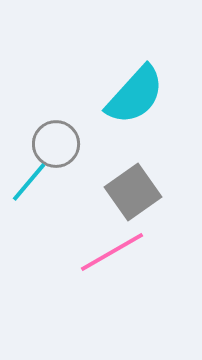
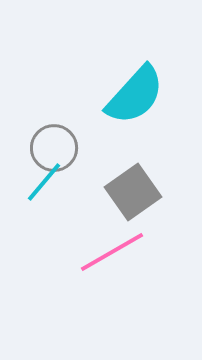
gray circle: moved 2 px left, 4 px down
cyan line: moved 15 px right
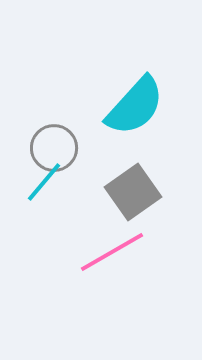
cyan semicircle: moved 11 px down
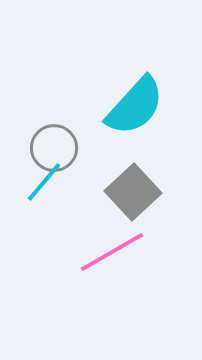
gray square: rotated 8 degrees counterclockwise
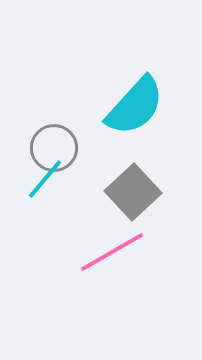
cyan line: moved 1 px right, 3 px up
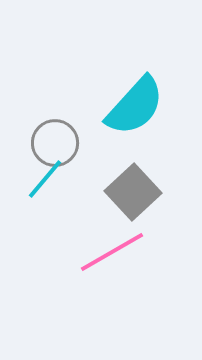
gray circle: moved 1 px right, 5 px up
